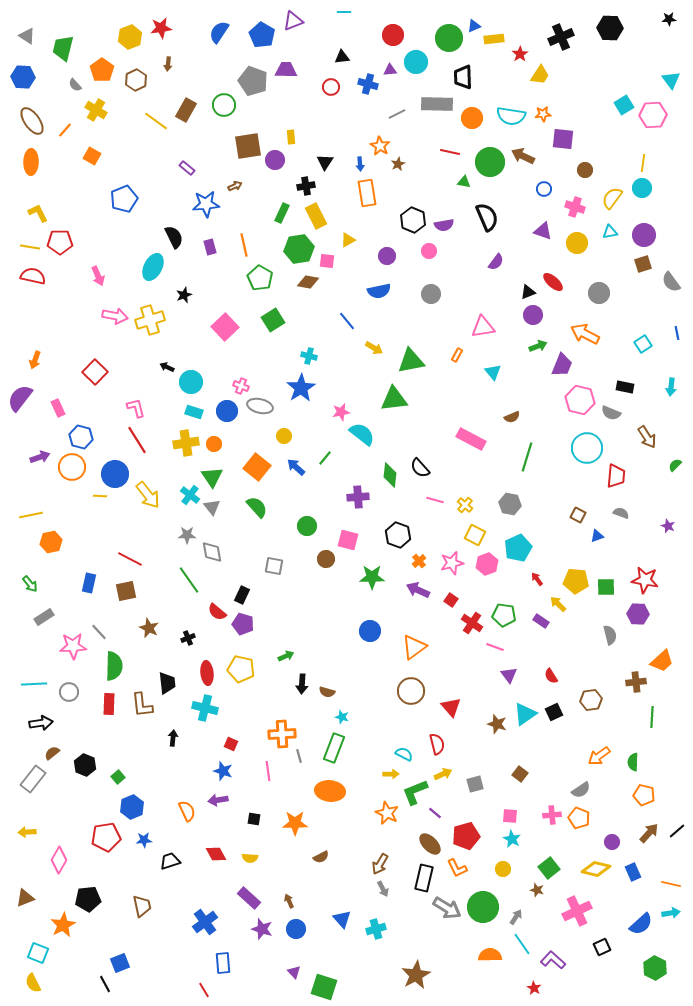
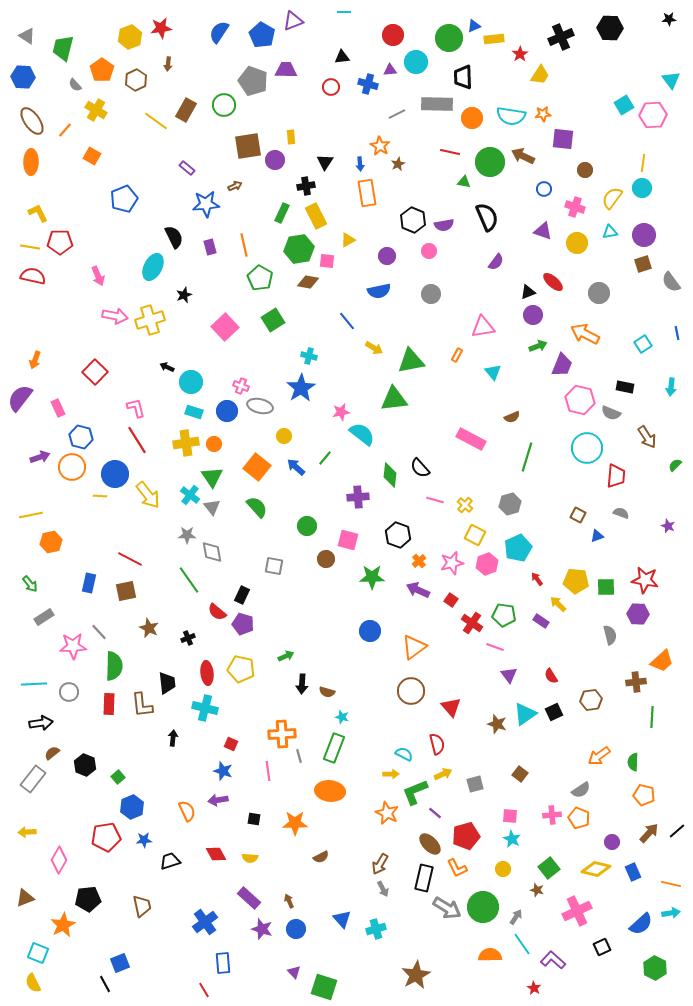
gray hexagon at (510, 504): rotated 25 degrees counterclockwise
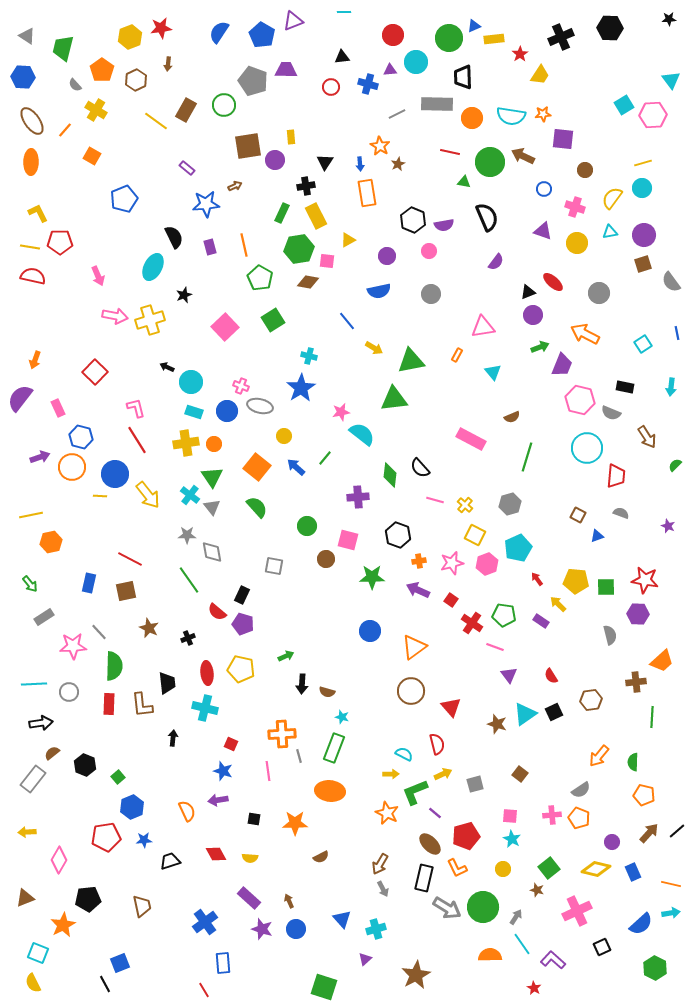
yellow line at (643, 163): rotated 66 degrees clockwise
green arrow at (538, 346): moved 2 px right, 1 px down
orange cross at (419, 561): rotated 32 degrees clockwise
orange arrow at (599, 756): rotated 15 degrees counterclockwise
purple triangle at (294, 972): moved 71 px right, 13 px up; rotated 32 degrees clockwise
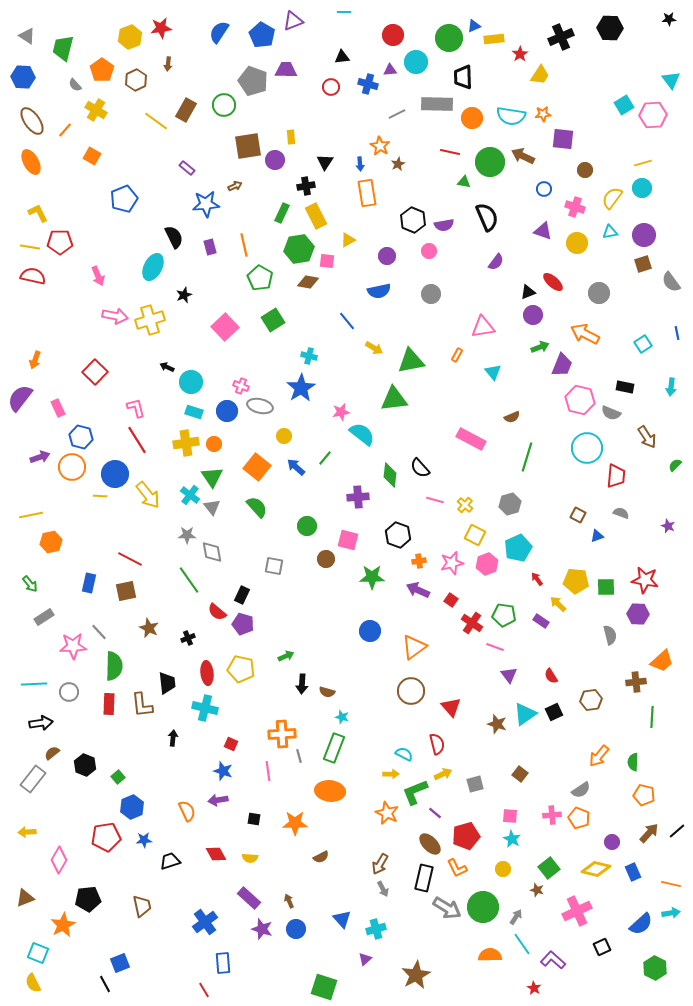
orange ellipse at (31, 162): rotated 30 degrees counterclockwise
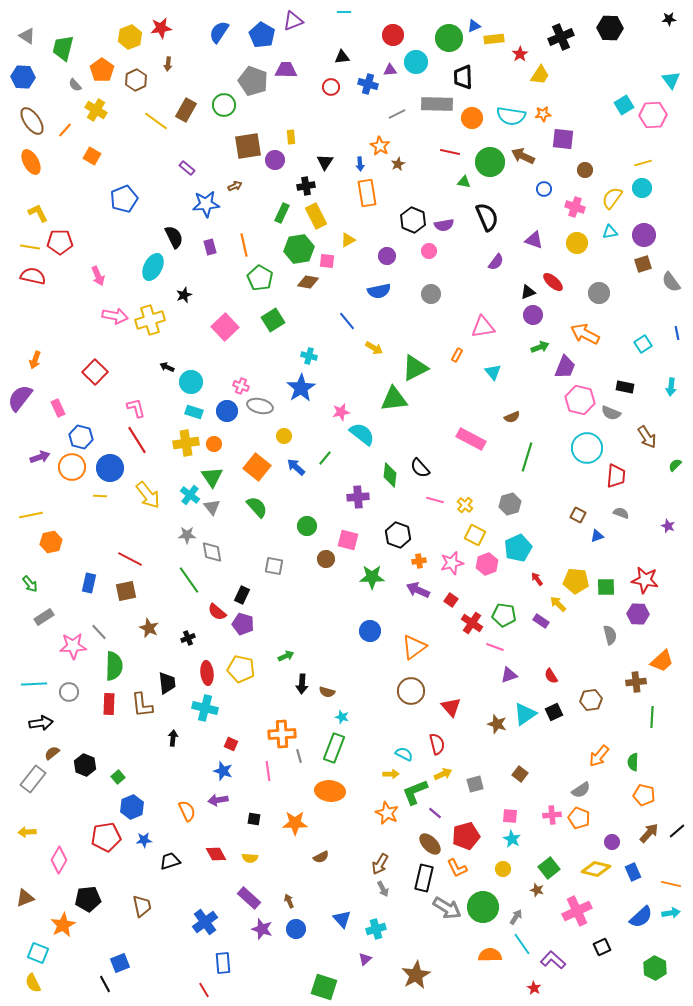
purple triangle at (543, 231): moved 9 px left, 9 px down
green triangle at (411, 361): moved 4 px right, 7 px down; rotated 16 degrees counterclockwise
purple trapezoid at (562, 365): moved 3 px right, 2 px down
blue circle at (115, 474): moved 5 px left, 6 px up
purple triangle at (509, 675): rotated 48 degrees clockwise
blue semicircle at (641, 924): moved 7 px up
